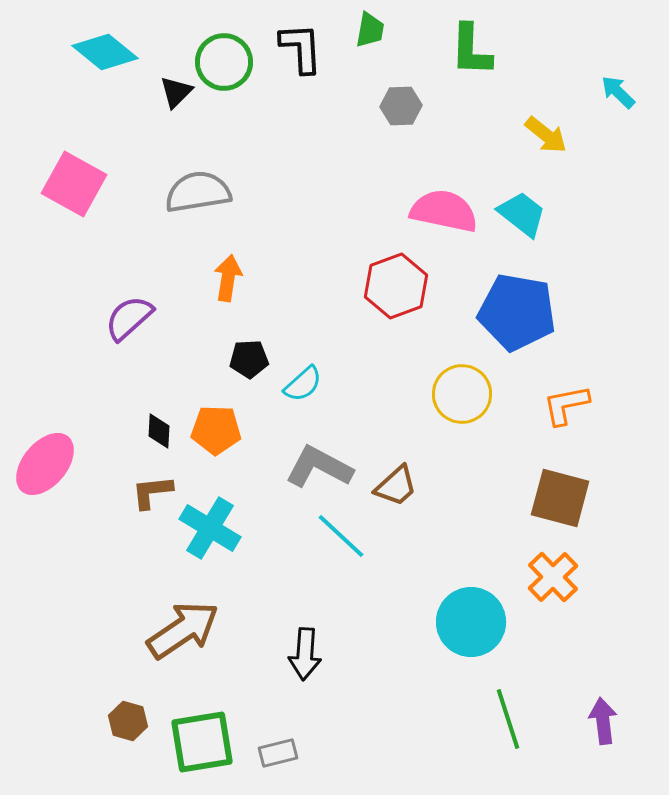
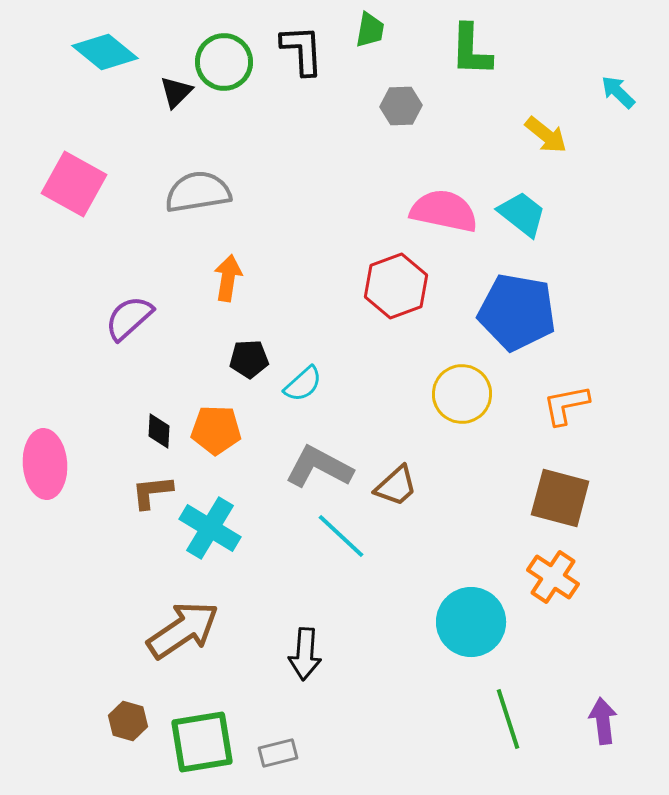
black L-shape: moved 1 px right, 2 px down
pink ellipse: rotated 44 degrees counterclockwise
orange cross: rotated 12 degrees counterclockwise
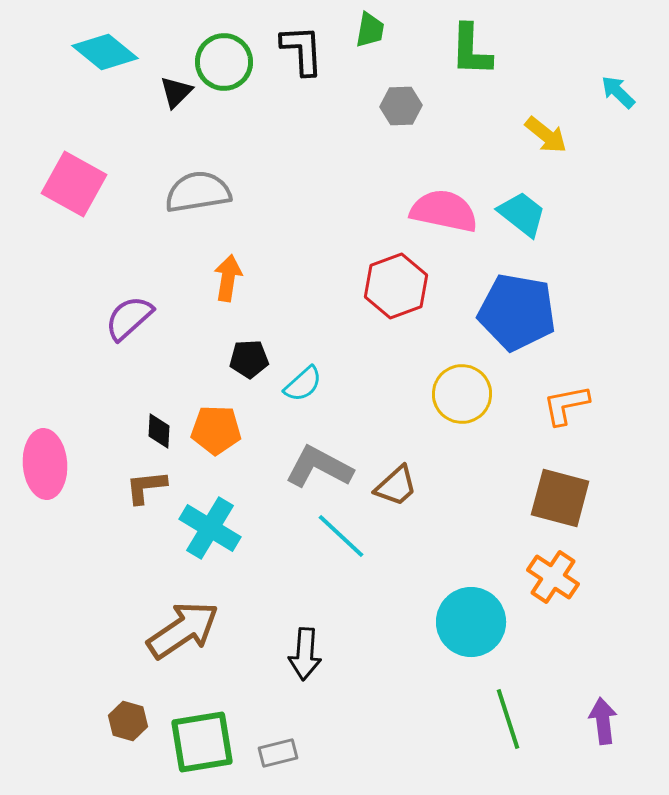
brown L-shape: moved 6 px left, 5 px up
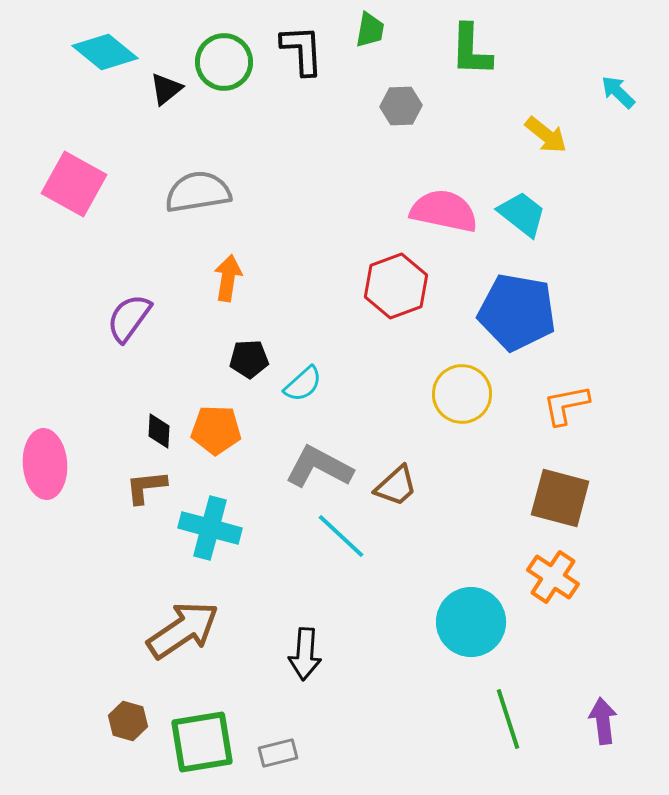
black triangle: moved 10 px left, 3 px up; rotated 6 degrees clockwise
purple semicircle: rotated 12 degrees counterclockwise
cyan cross: rotated 16 degrees counterclockwise
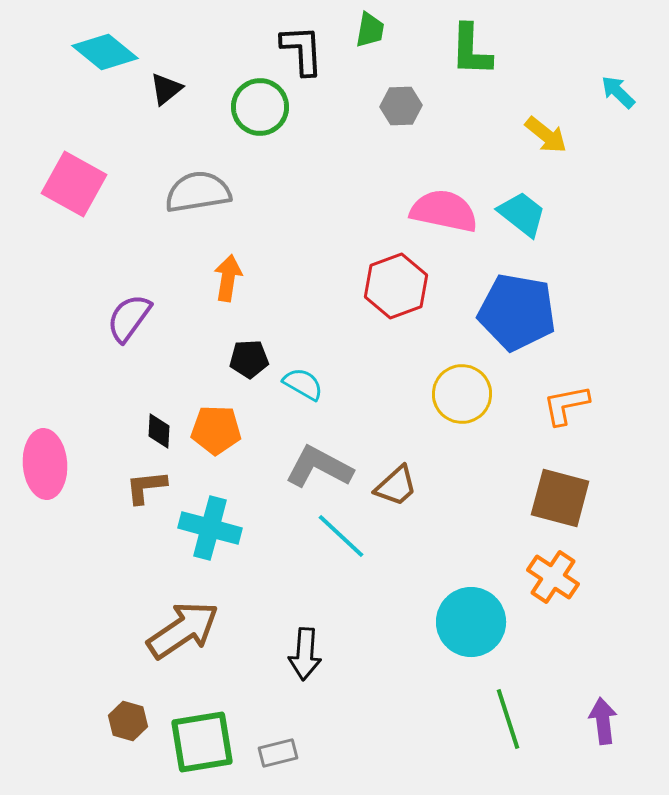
green circle: moved 36 px right, 45 px down
cyan semicircle: rotated 108 degrees counterclockwise
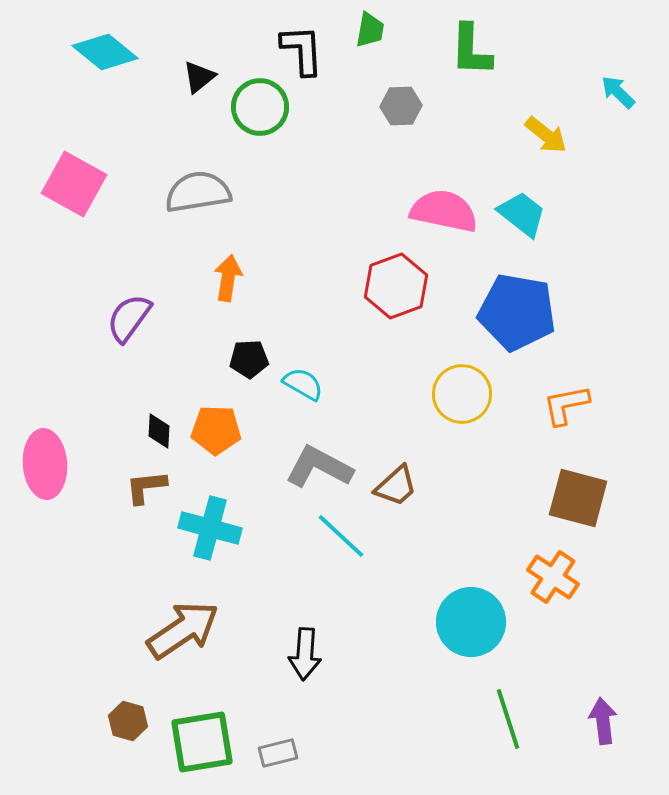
black triangle: moved 33 px right, 12 px up
brown square: moved 18 px right
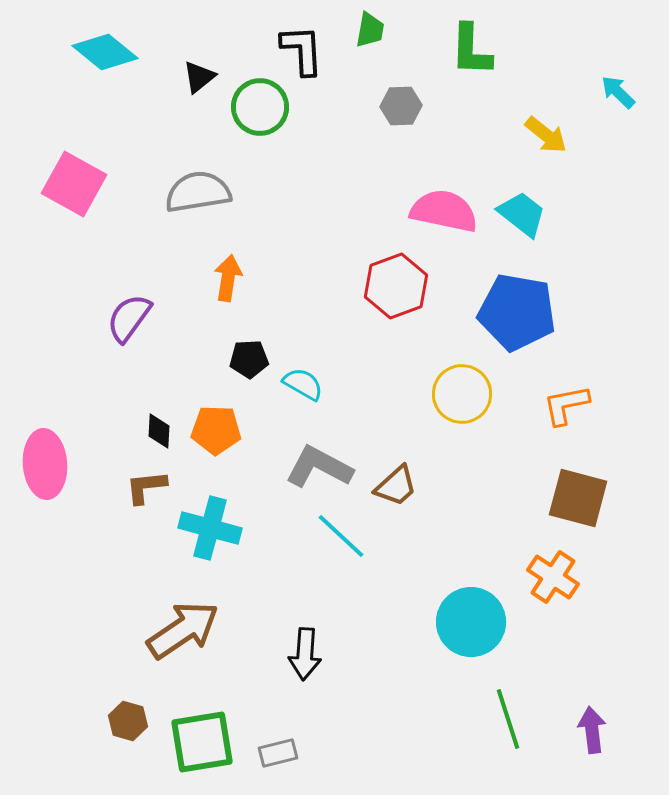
purple arrow: moved 11 px left, 9 px down
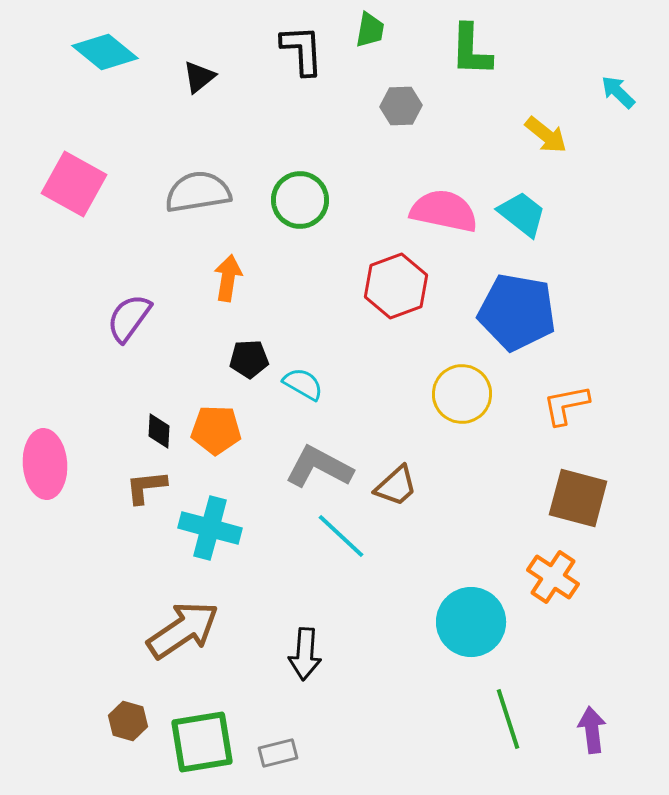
green circle: moved 40 px right, 93 px down
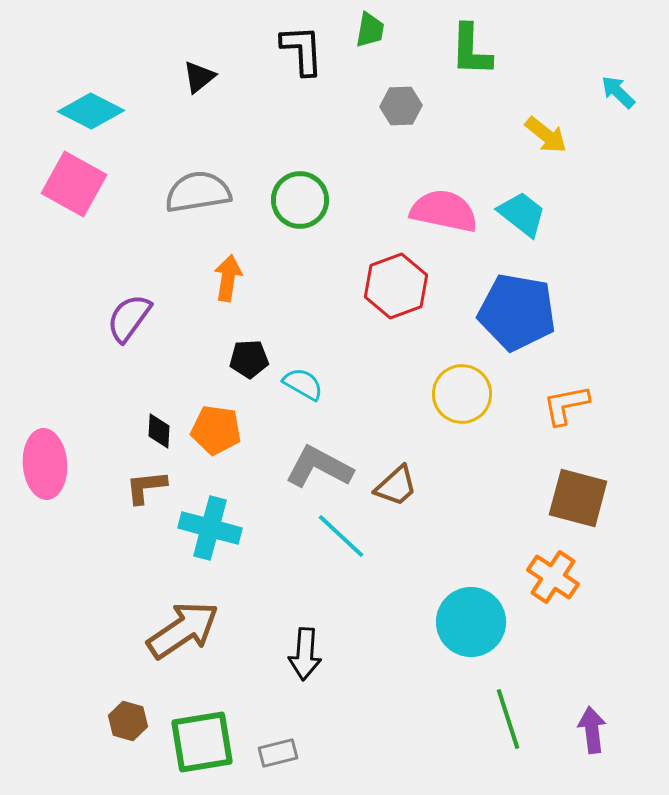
cyan diamond: moved 14 px left, 59 px down; rotated 12 degrees counterclockwise
orange pentagon: rotated 6 degrees clockwise
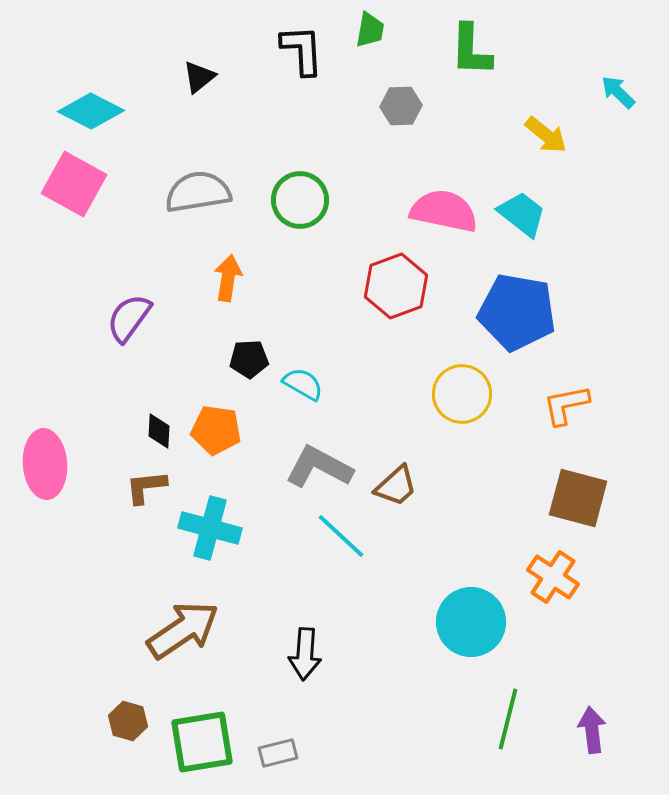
green line: rotated 32 degrees clockwise
